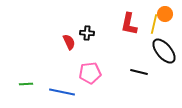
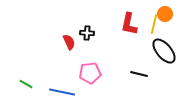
black line: moved 2 px down
green line: rotated 32 degrees clockwise
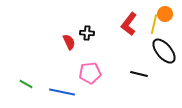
red L-shape: rotated 25 degrees clockwise
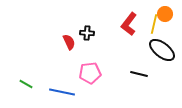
black ellipse: moved 2 px left, 1 px up; rotated 12 degrees counterclockwise
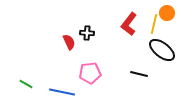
orange circle: moved 2 px right, 1 px up
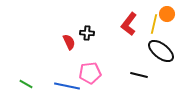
orange circle: moved 1 px down
black ellipse: moved 1 px left, 1 px down
black line: moved 1 px down
blue line: moved 5 px right, 6 px up
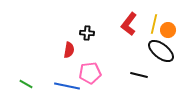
orange circle: moved 1 px right, 16 px down
red semicircle: moved 8 px down; rotated 35 degrees clockwise
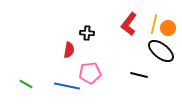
orange circle: moved 2 px up
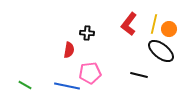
orange circle: moved 1 px right, 1 px down
green line: moved 1 px left, 1 px down
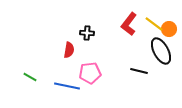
yellow line: rotated 66 degrees counterclockwise
black ellipse: rotated 24 degrees clockwise
black line: moved 4 px up
green line: moved 5 px right, 8 px up
